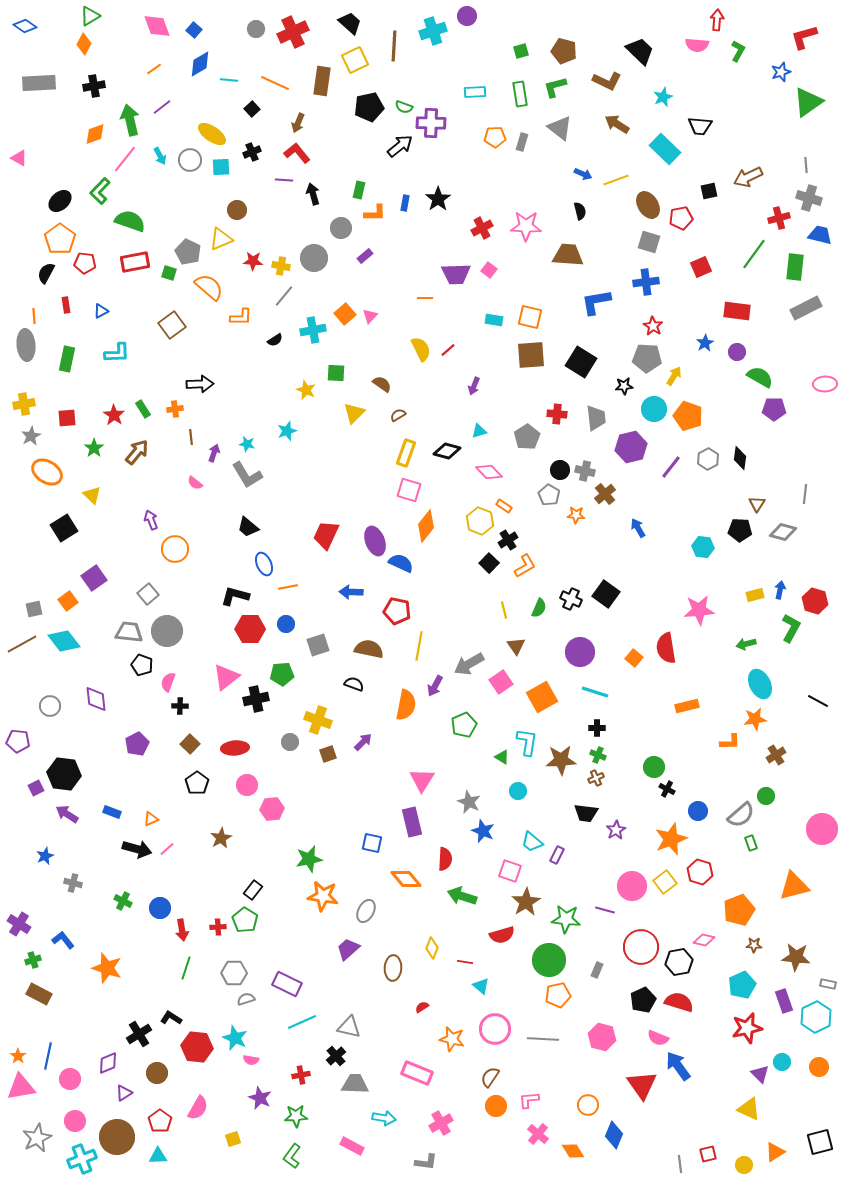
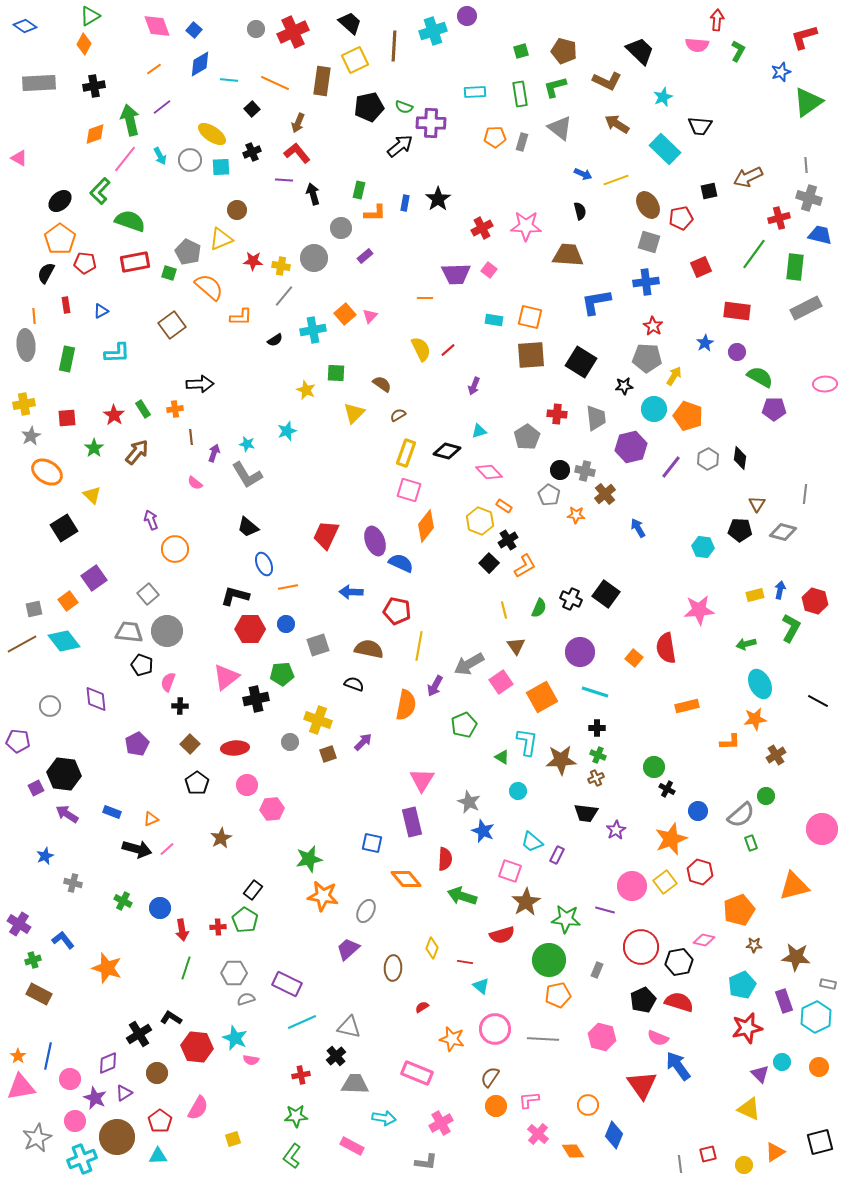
purple star at (260, 1098): moved 165 px left
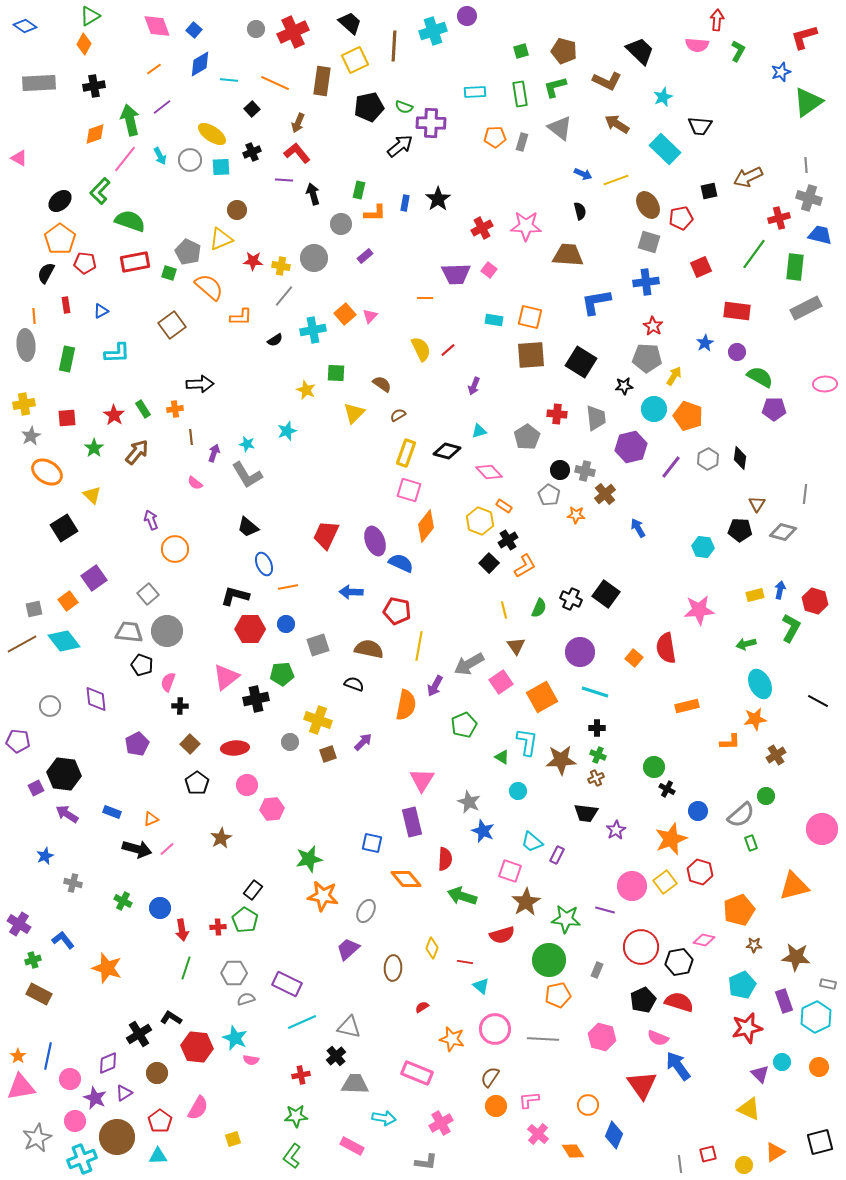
gray circle at (341, 228): moved 4 px up
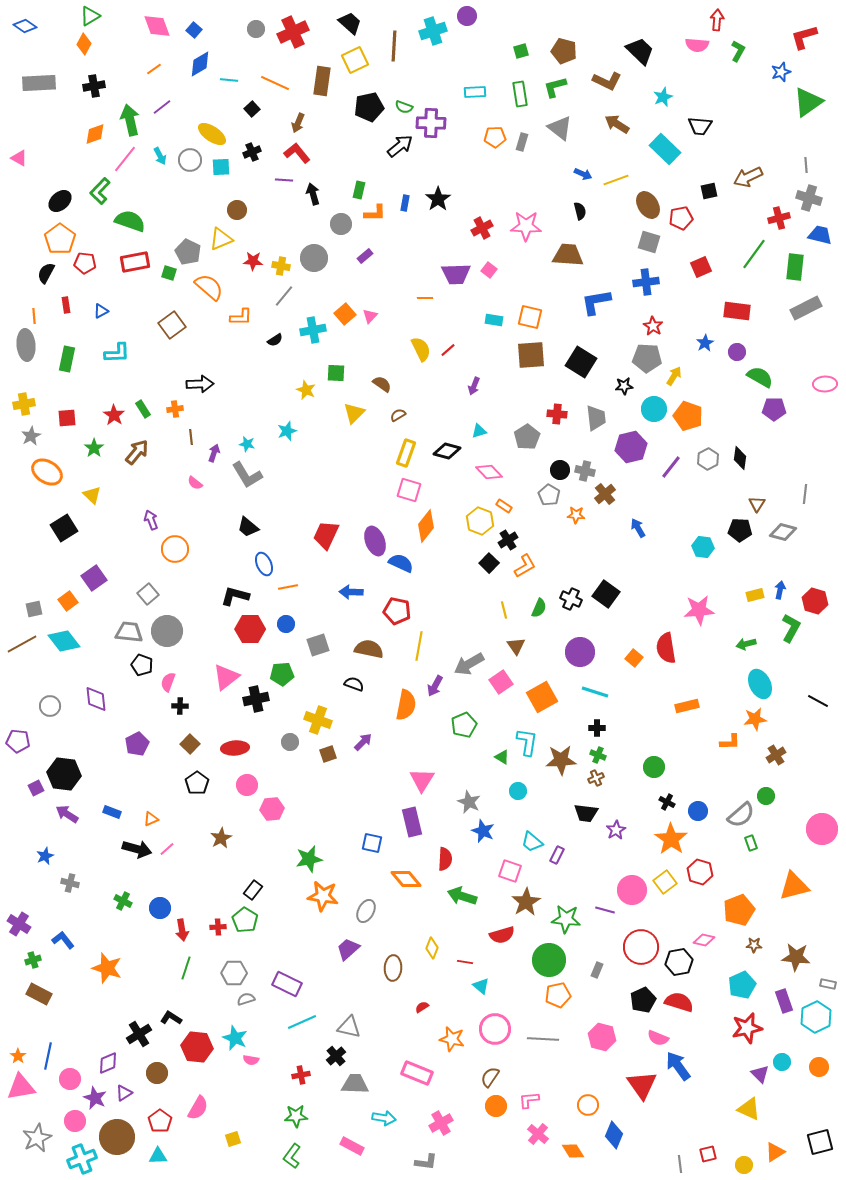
black cross at (667, 789): moved 13 px down
orange star at (671, 839): rotated 16 degrees counterclockwise
gray cross at (73, 883): moved 3 px left
pink circle at (632, 886): moved 4 px down
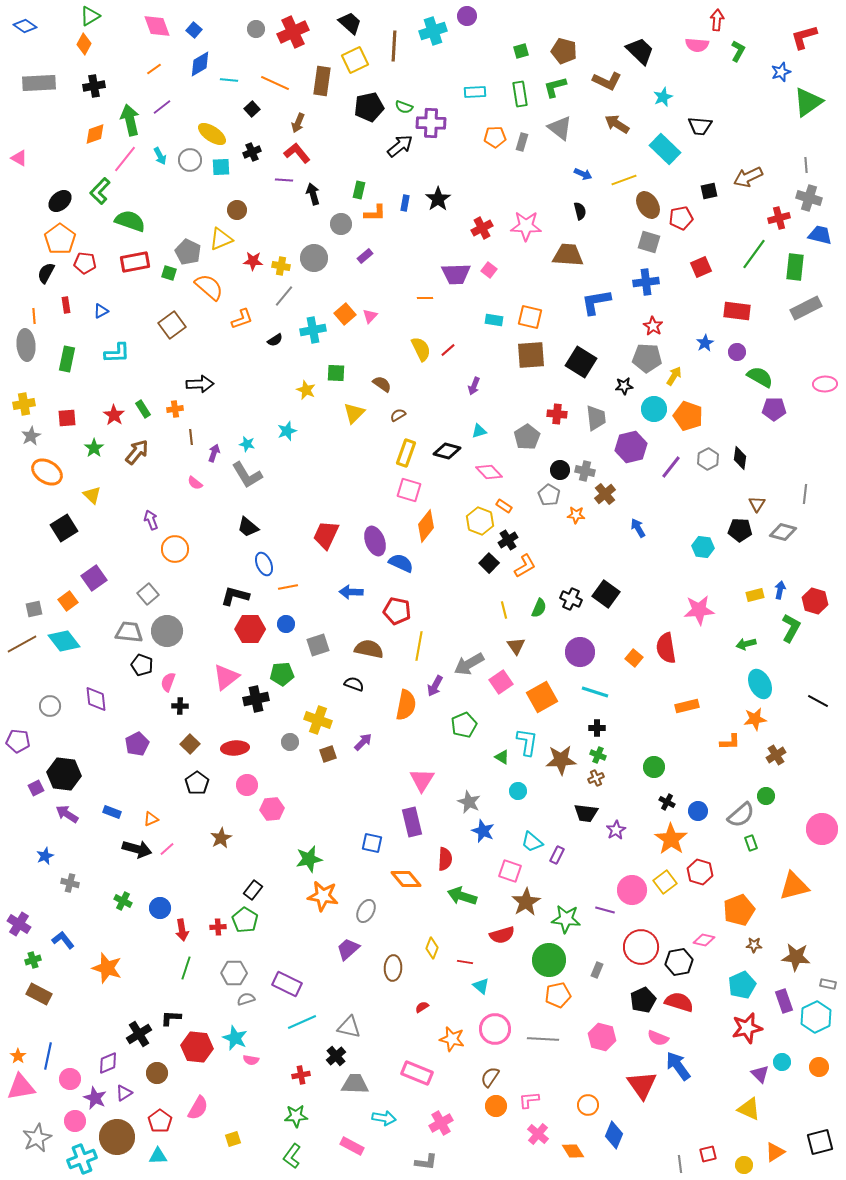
yellow line at (616, 180): moved 8 px right
orange L-shape at (241, 317): moved 1 px right, 2 px down; rotated 20 degrees counterclockwise
black L-shape at (171, 1018): rotated 30 degrees counterclockwise
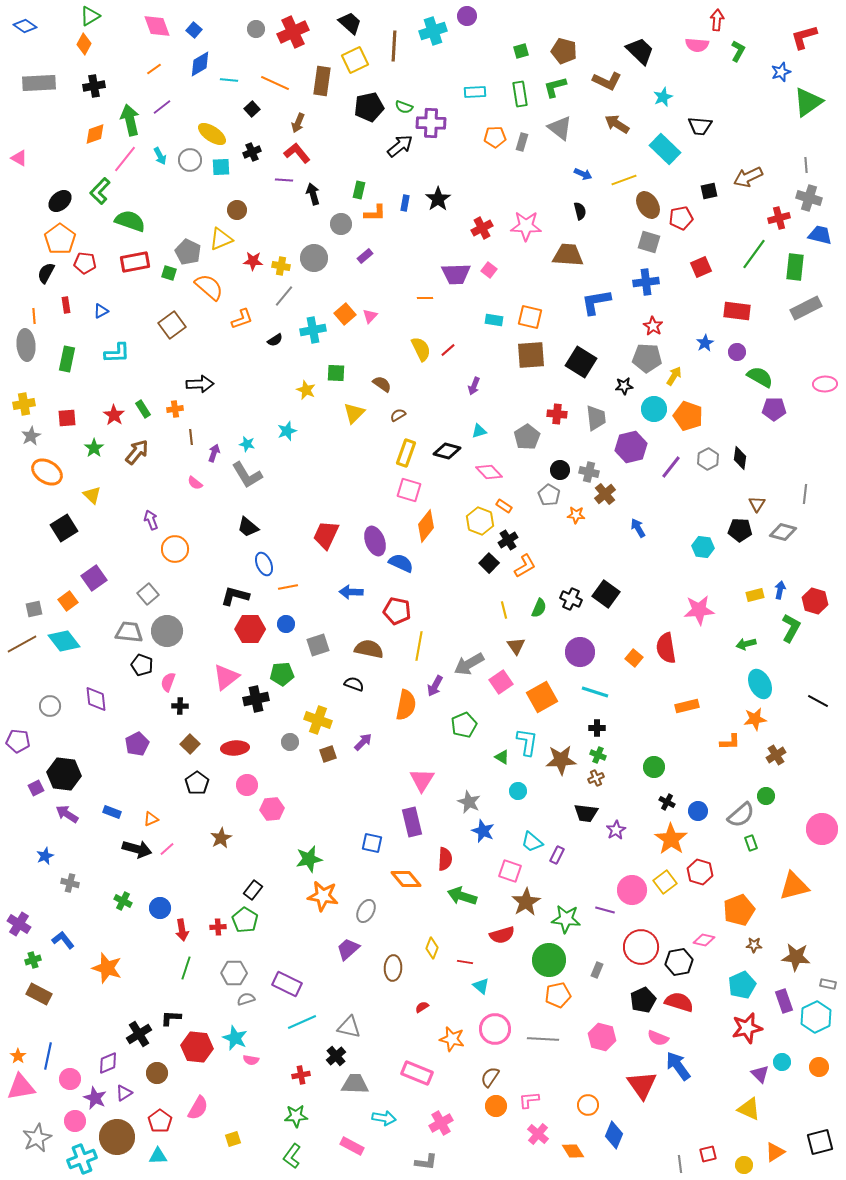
gray cross at (585, 471): moved 4 px right, 1 px down
